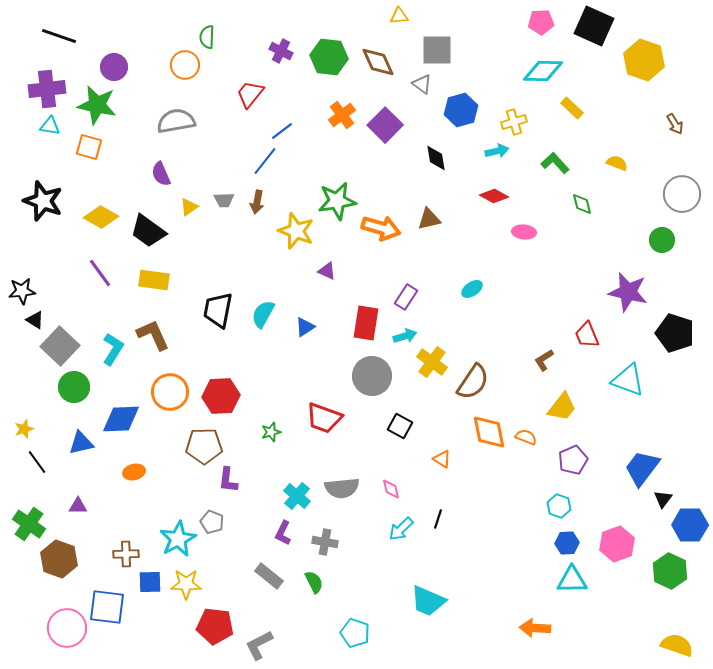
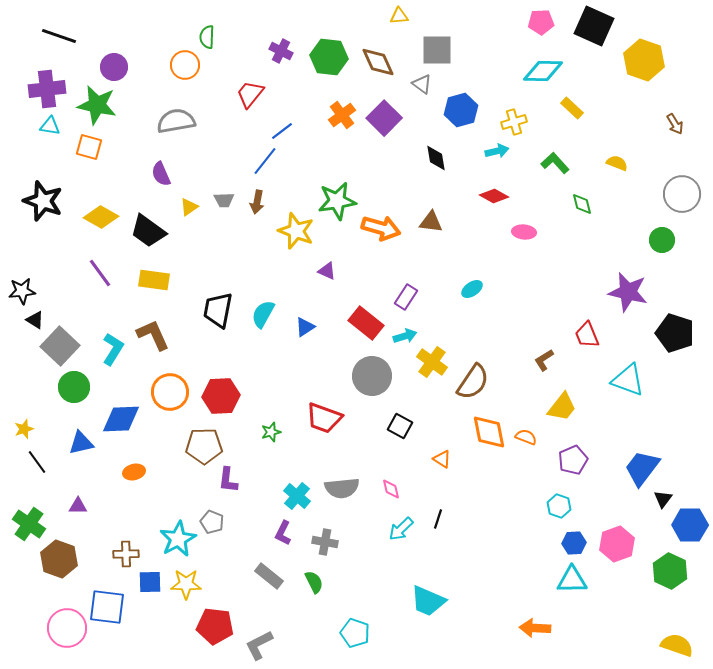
purple square at (385, 125): moved 1 px left, 7 px up
brown triangle at (429, 219): moved 2 px right, 3 px down; rotated 20 degrees clockwise
red rectangle at (366, 323): rotated 60 degrees counterclockwise
blue hexagon at (567, 543): moved 7 px right
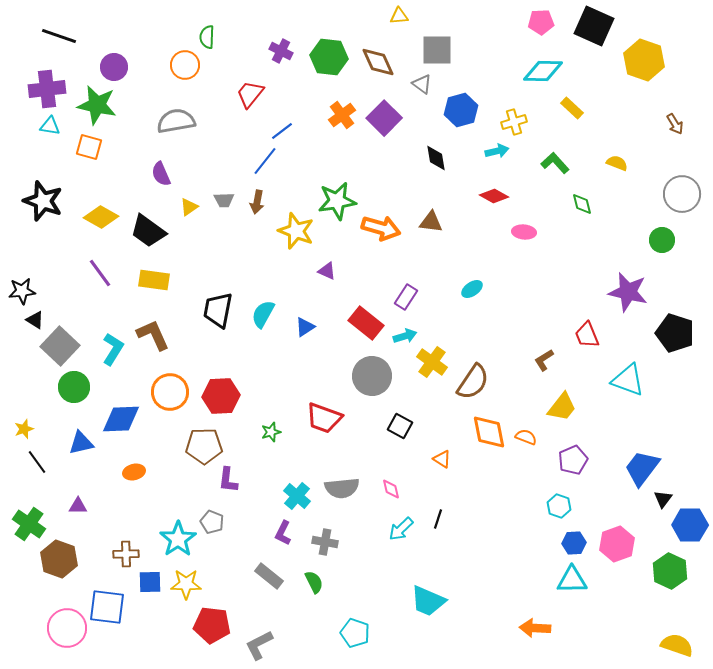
cyan star at (178, 539): rotated 6 degrees counterclockwise
red pentagon at (215, 626): moved 3 px left, 1 px up
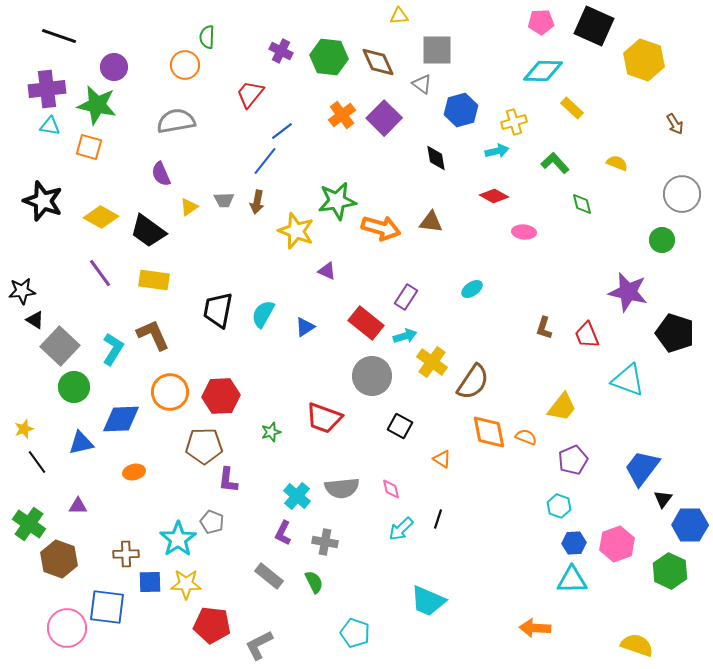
brown L-shape at (544, 360): moved 32 px up; rotated 40 degrees counterclockwise
yellow semicircle at (677, 645): moved 40 px left
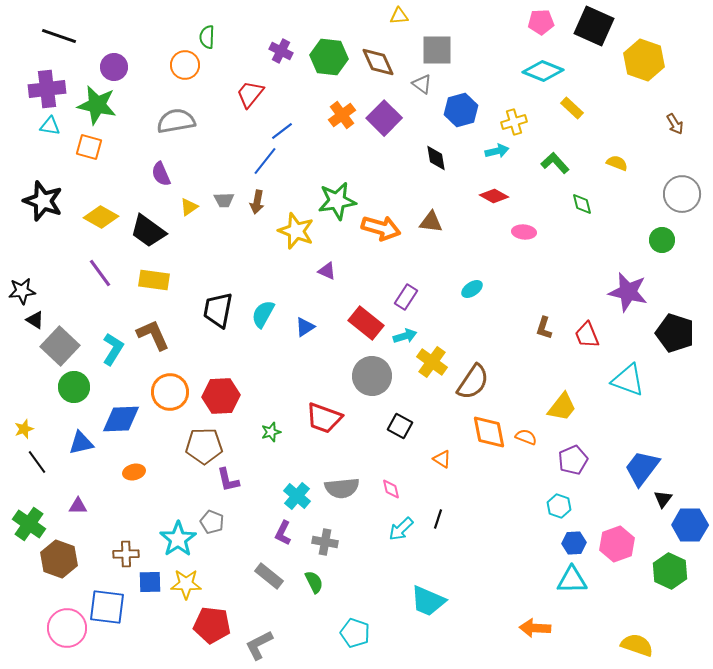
cyan diamond at (543, 71): rotated 21 degrees clockwise
purple L-shape at (228, 480): rotated 20 degrees counterclockwise
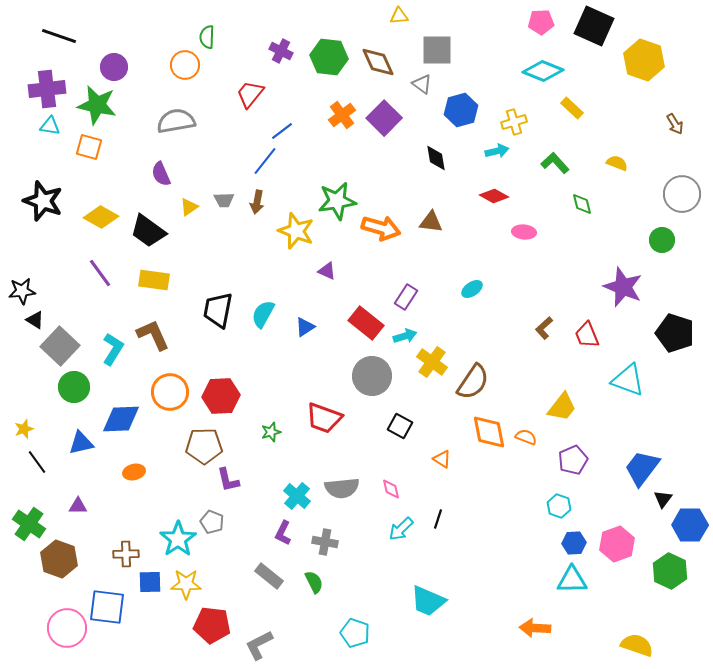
purple star at (628, 292): moved 5 px left, 5 px up; rotated 9 degrees clockwise
brown L-shape at (544, 328): rotated 30 degrees clockwise
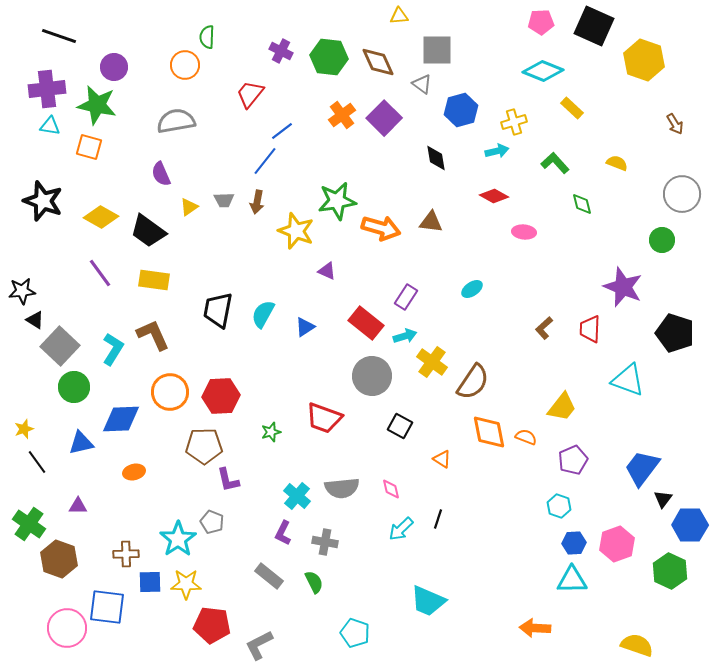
red trapezoid at (587, 335): moved 3 px right, 6 px up; rotated 24 degrees clockwise
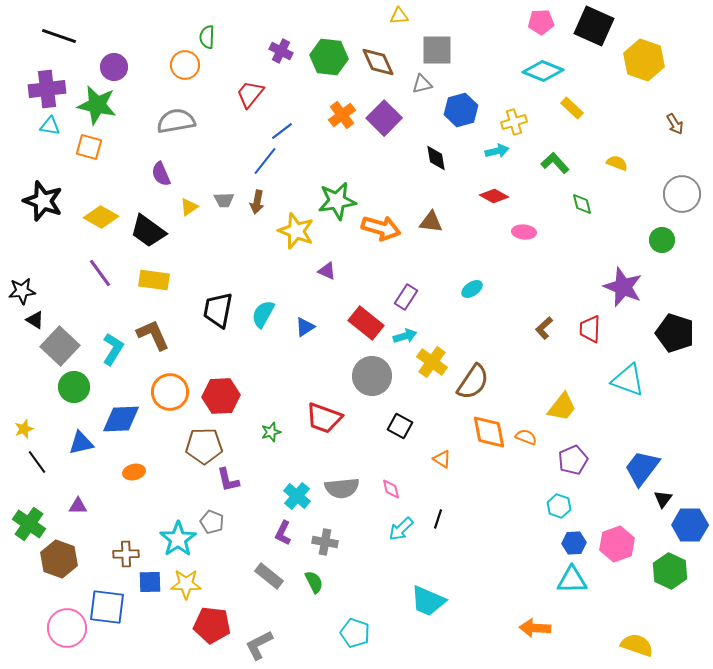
gray triangle at (422, 84): rotated 50 degrees counterclockwise
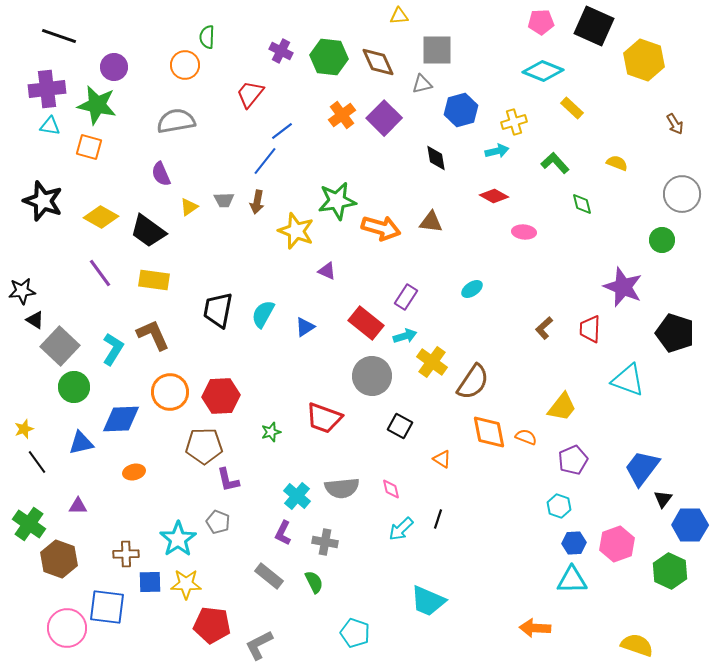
gray pentagon at (212, 522): moved 6 px right
